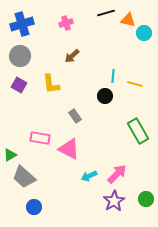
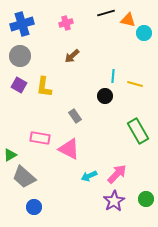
yellow L-shape: moved 7 px left, 3 px down; rotated 15 degrees clockwise
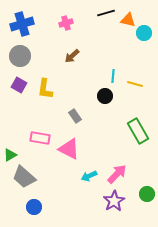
yellow L-shape: moved 1 px right, 2 px down
green circle: moved 1 px right, 5 px up
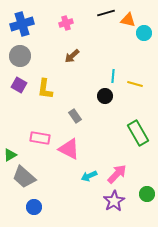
green rectangle: moved 2 px down
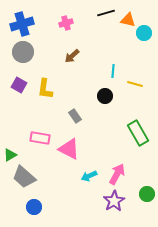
gray circle: moved 3 px right, 4 px up
cyan line: moved 5 px up
pink arrow: rotated 15 degrees counterclockwise
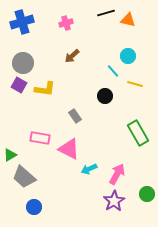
blue cross: moved 2 px up
cyan circle: moved 16 px left, 23 px down
gray circle: moved 11 px down
cyan line: rotated 48 degrees counterclockwise
yellow L-shape: rotated 90 degrees counterclockwise
cyan arrow: moved 7 px up
